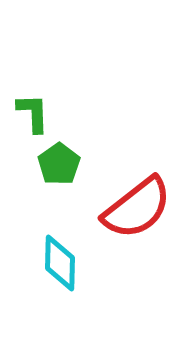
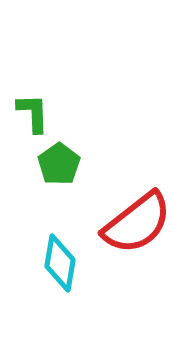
red semicircle: moved 15 px down
cyan diamond: rotated 8 degrees clockwise
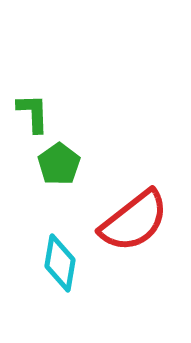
red semicircle: moved 3 px left, 2 px up
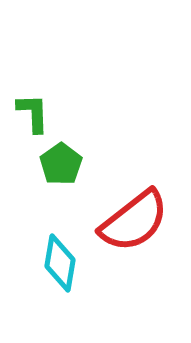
green pentagon: moved 2 px right
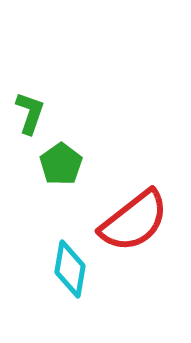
green L-shape: moved 3 px left; rotated 21 degrees clockwise
cyan diamond: moved 10 px right, 6 px down
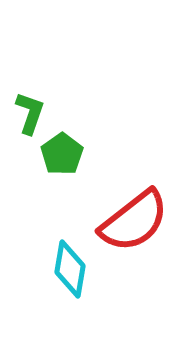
green pentagon: moved 1 px right, 10 px up
